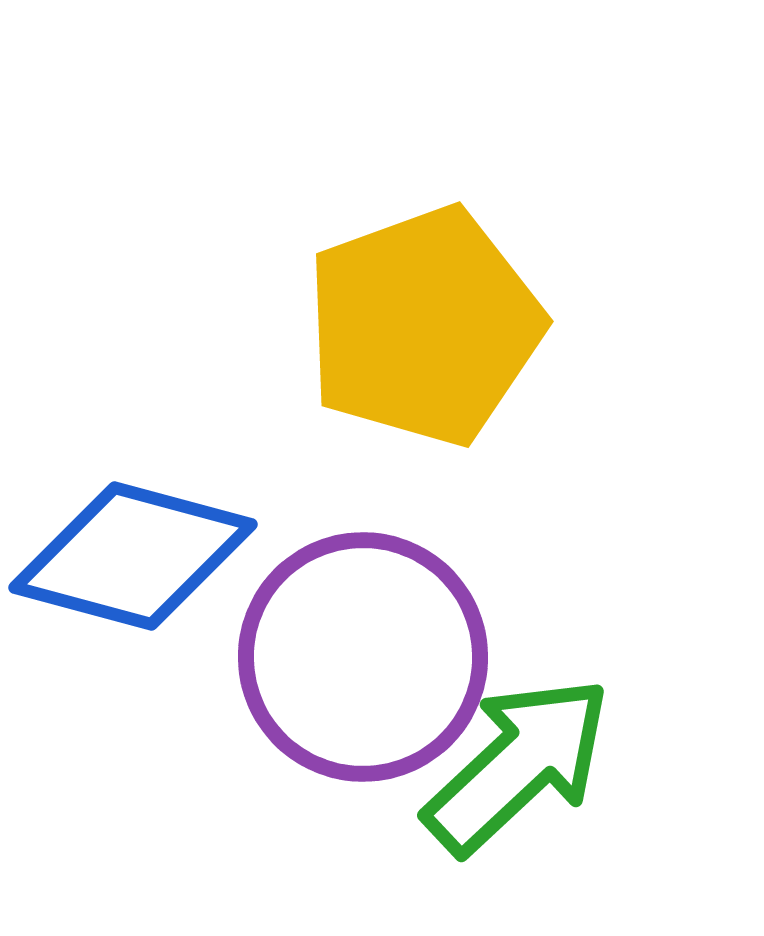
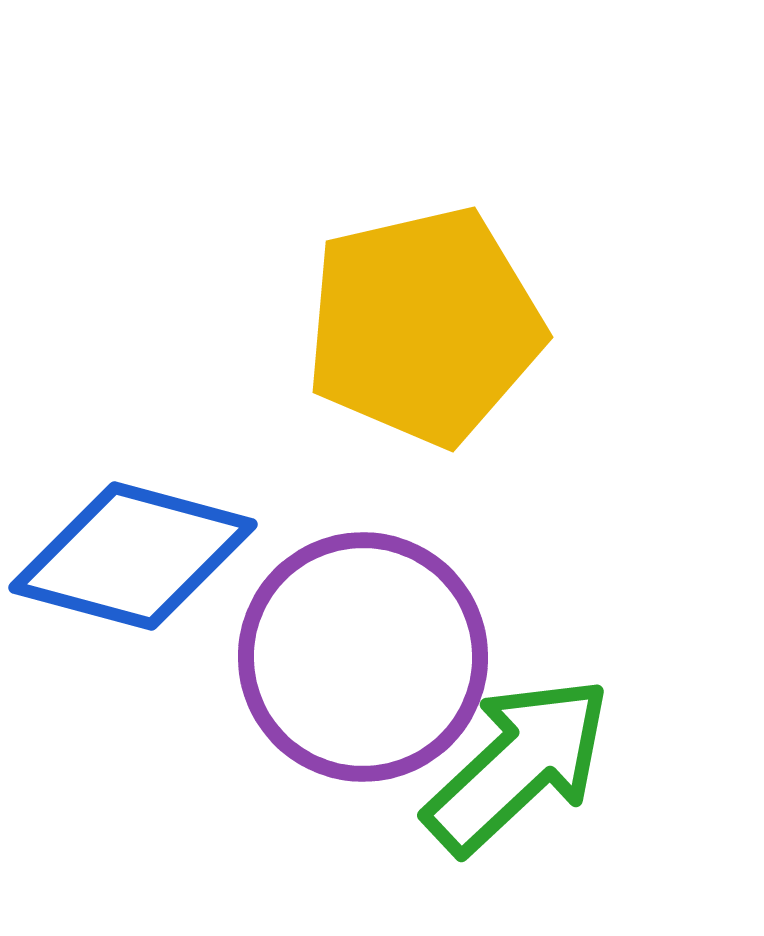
yellow pentagon: rotated 7 degrees clockwise
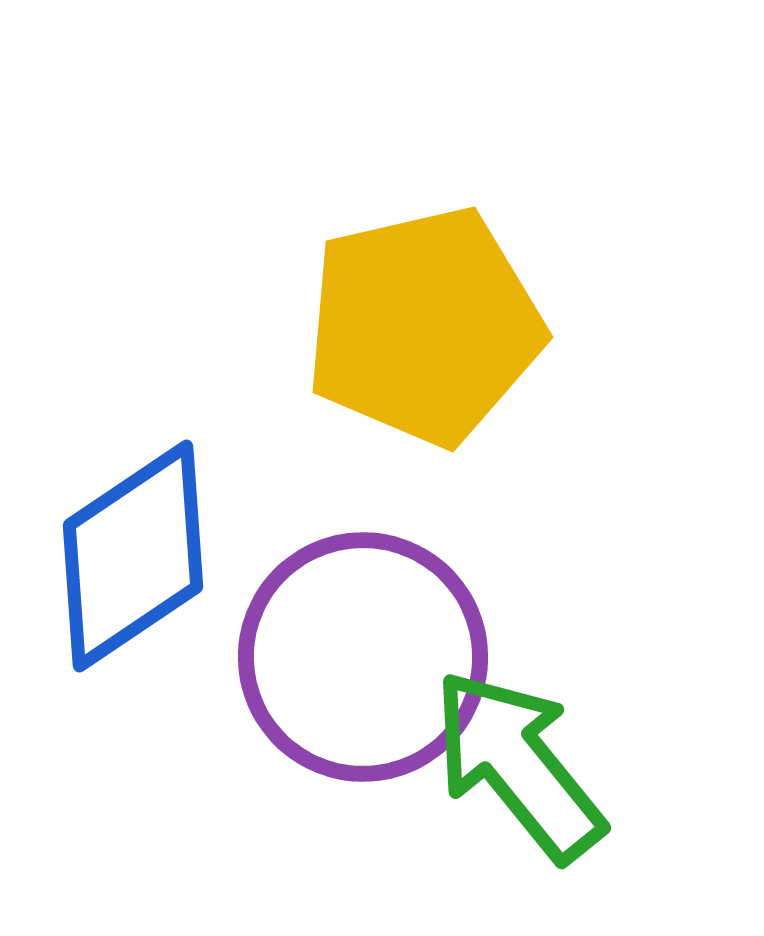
blue diamond: rotated 49 degrees counterclockwise
green arrow: rotated 86 degrees counterclockwise
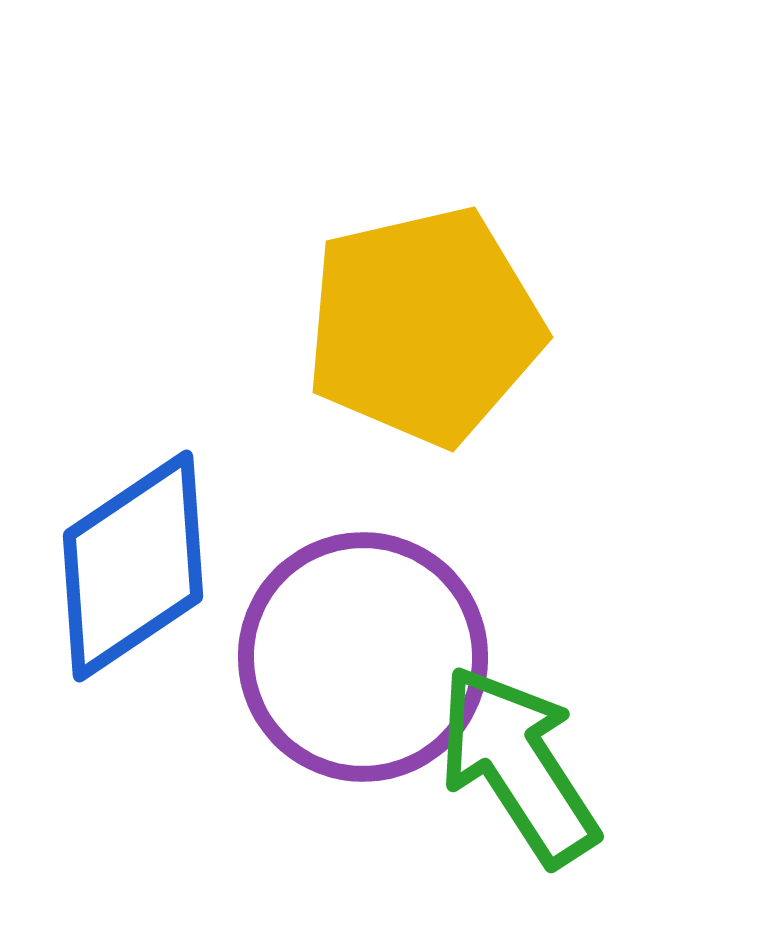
blue diamond: moved 10 px down
green arrow: rotated 6 degrees clockwise
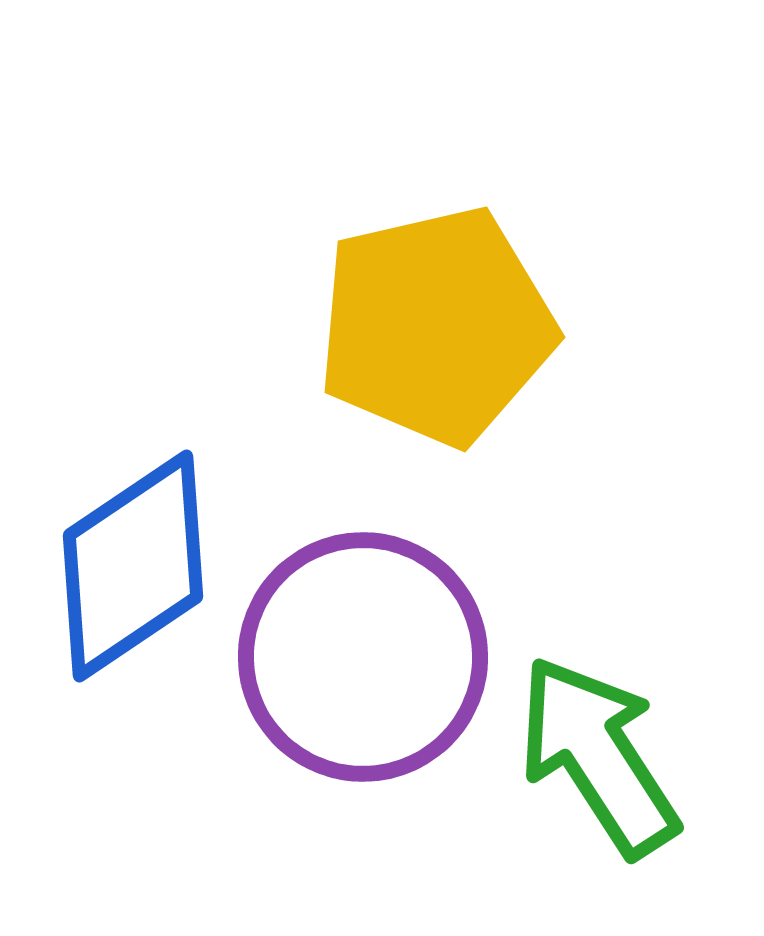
yellow pentagon: moved 12 px right
green arrow: moved 80 px right, 9 px up
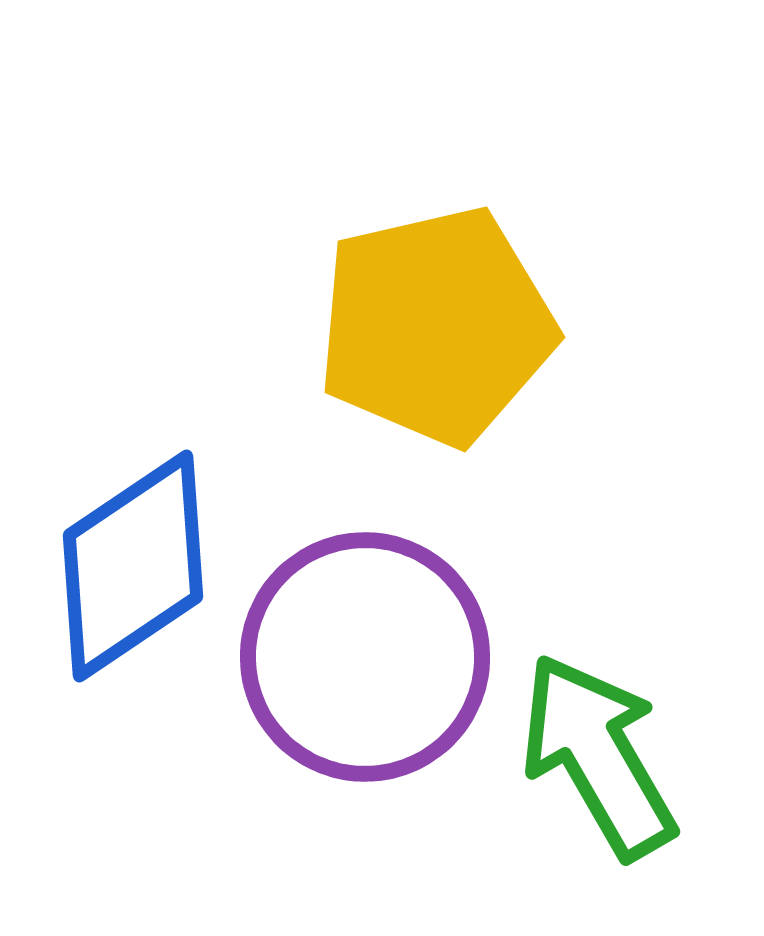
purple circle: moved 2 px right
green arrow: rotated 3 degrees clockwise
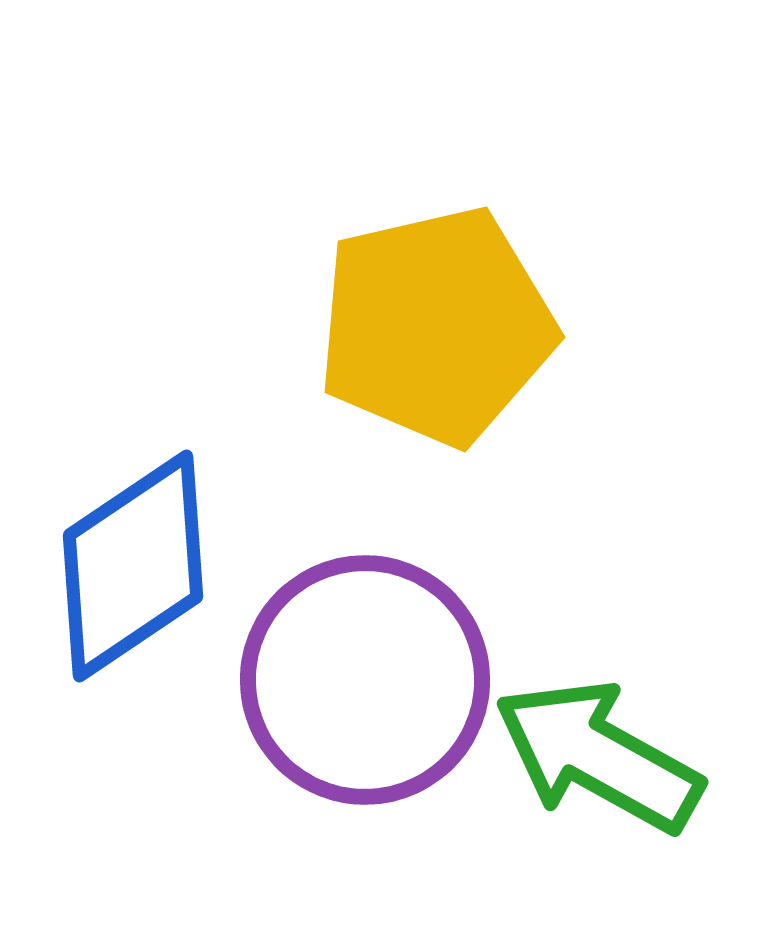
purple circle: moved 23 px down
green arrow: rotated 31 degrees counterclockwise
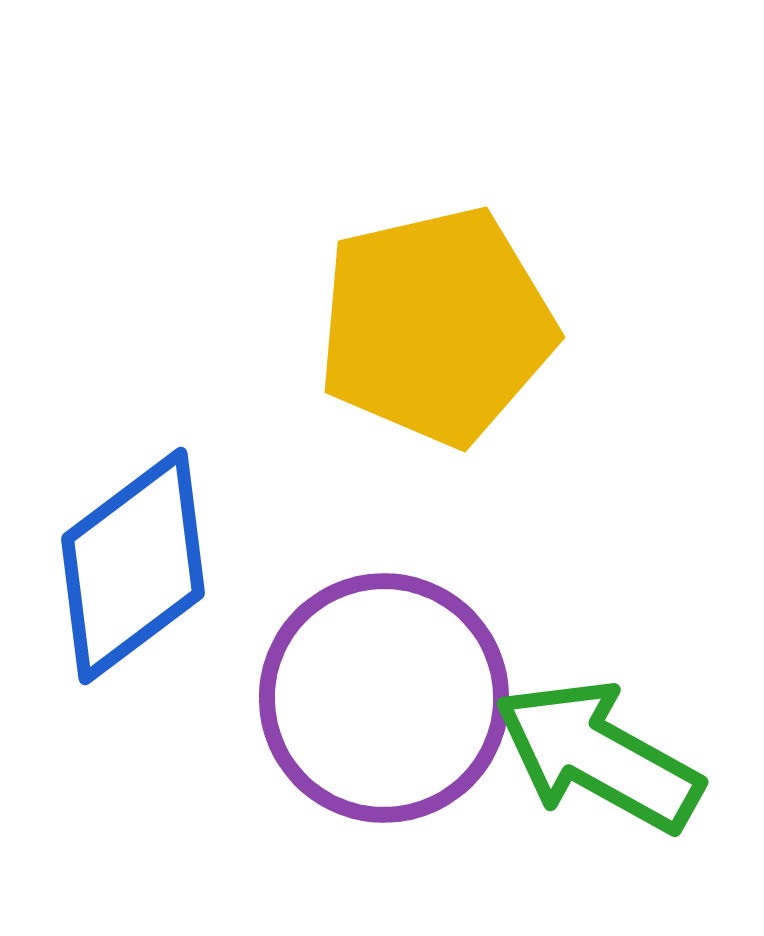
blue diamond: rotated 3 degrees counterclockwise
purple circle: moved 19 px right, 18 px down
